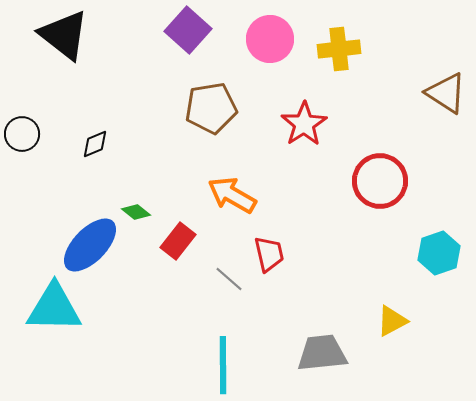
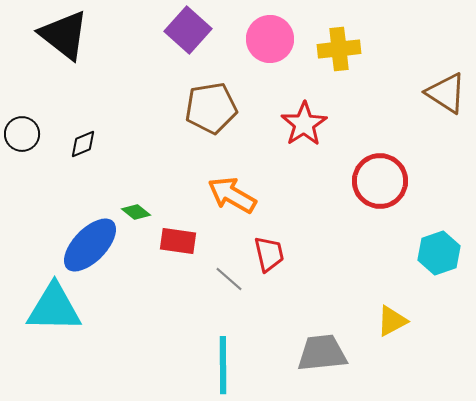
black diamond: moved 12 px left
red rectangle: rotated 60 degrees clockwise
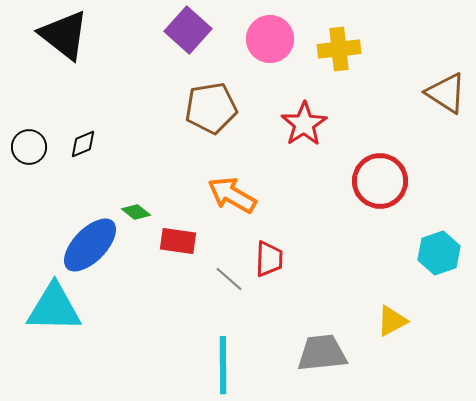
black circle: moved 7 px right, 13 px down
red trapezoid: moved 5 px down; rotated 15 degrees clockwise
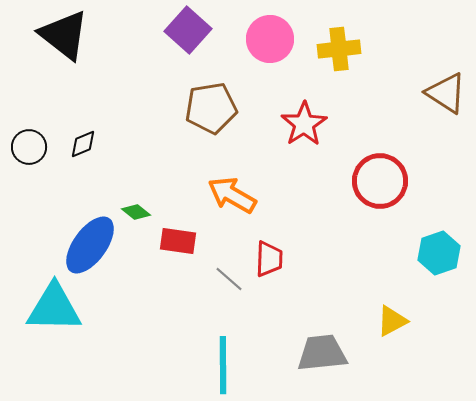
blue ellipse: rotated 8 degrees counterclockwise
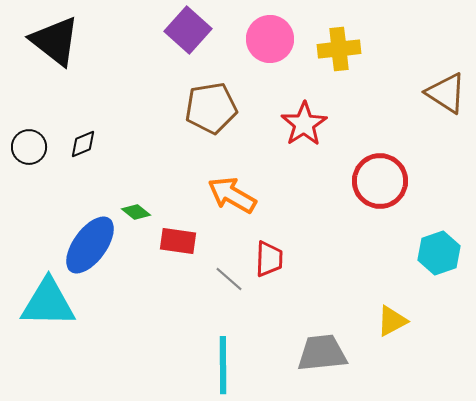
black triangle: moved 9 px left, 6 px down
cyan triangle: moved 6 px left, 5 px up
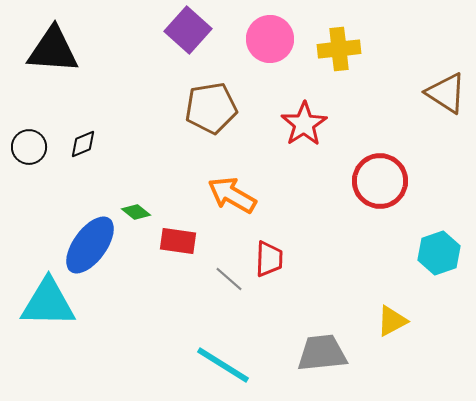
black triangle: moved 2 px left, 9 px down; rotated 34 degrees counterclockwise
cyan line: rotated 58 degrees counterclockwise
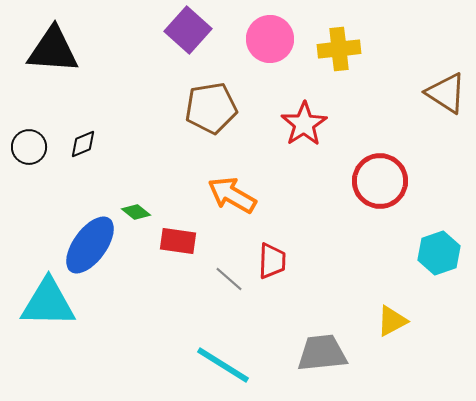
red trapezoid: moved 3 px right, 2 px down
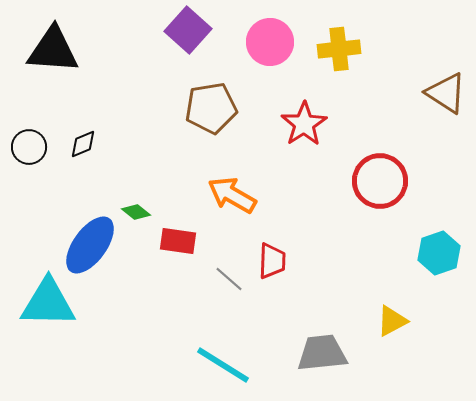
pink circle: moved 3 px down
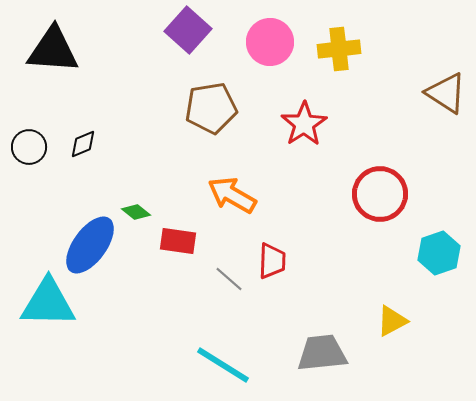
red circle: moved 13 px down
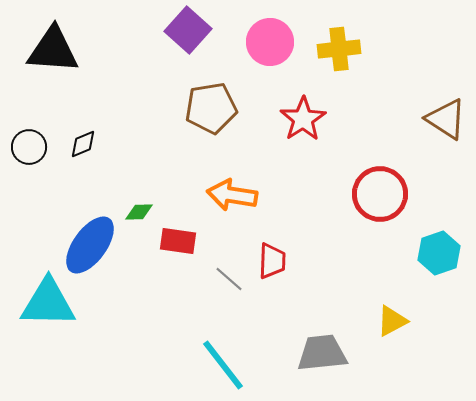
brown triangle: moved 26 px down
red star: moved 1 px left, 5 px up
orange arrow: rotated 21 degrees counterclockwise
green diamond: moved 3 px right; rotated 40 degrees counterclockwise
cyan line: rotated 20 degrees clockwise
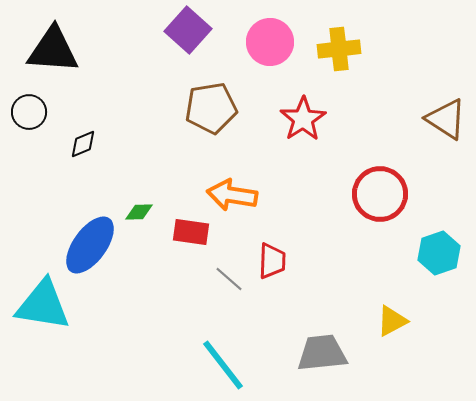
black circle: moved 35 px up
red rectangle: moved 13 px right, 9 px up
cyan triangle: moved 5 px left, 2 px down; rotated 8 degrees clockwise
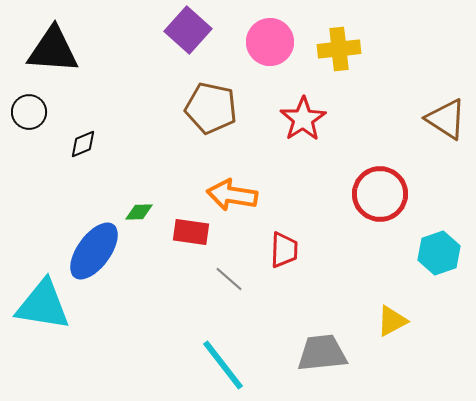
brown pentagon: rotated 21 degrees clockwise
blue ellipse: moved 4 px right, 6 px down
red trapezoid: moved 12 px right, 11 px up
